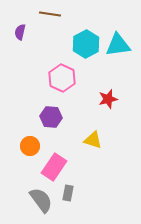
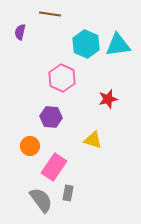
cyan hexagon: rotated 8 degrees counterclockwise
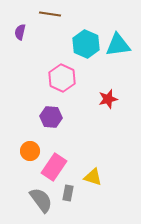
yellow triangle: moved 37 px down
orange circle: moved 5 px down
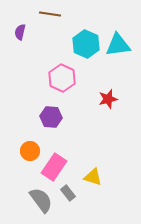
gray rectangle: rotated 49 degrees counterclockwise
